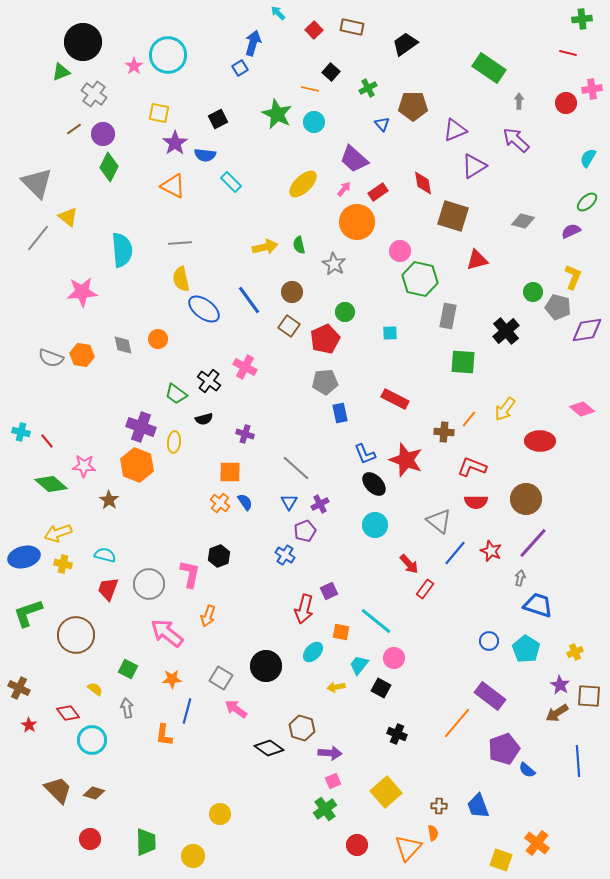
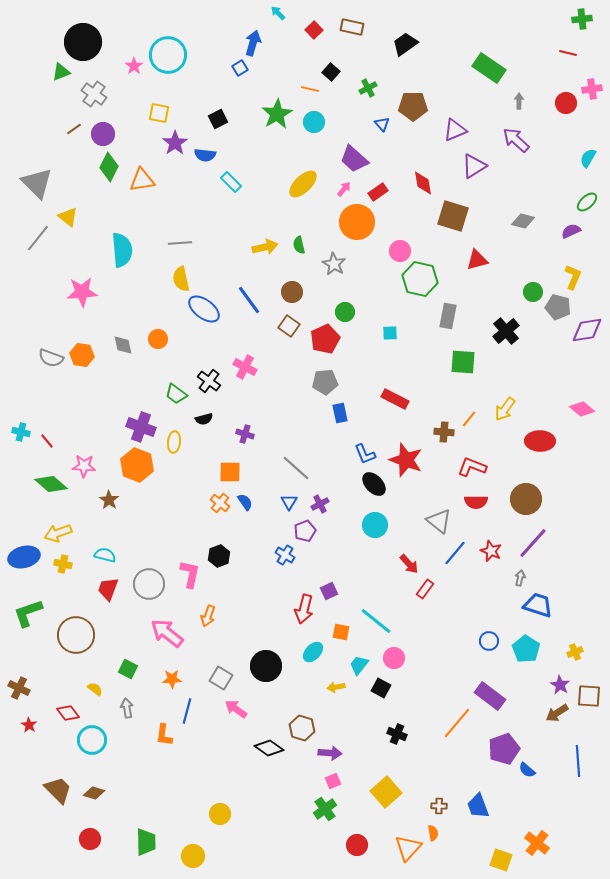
green star at (277, 114): rotated 16 degrees clockwise
orange triangle at (173, 186): moved 31 px left, 6 px up; rotated 36 degrees counterclockwise
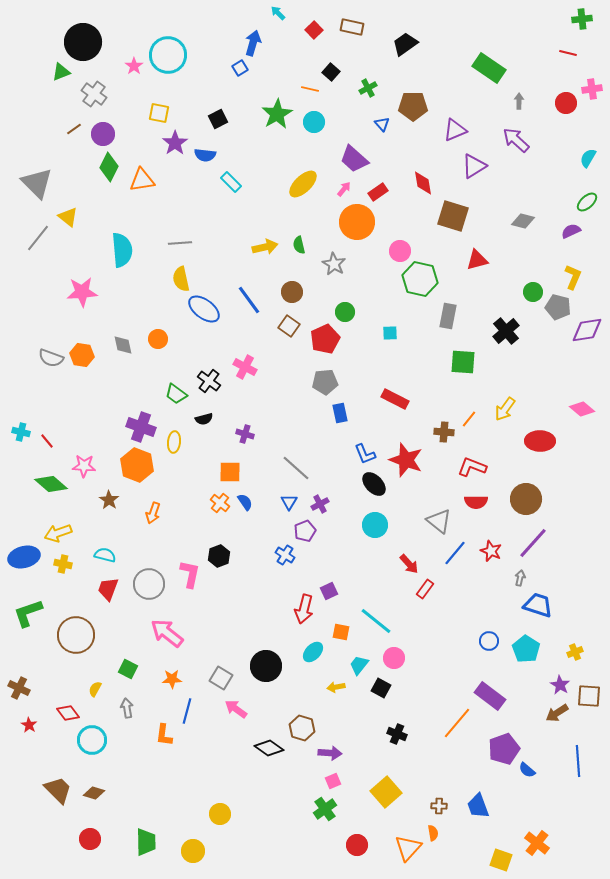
orange arrow at (208, 616): moved 55 px left, 103 px up
yellow semicircle at (95, 689): rotated 98 degrees counterclockwise
yellow circle at (193, 856): moved 5 px up
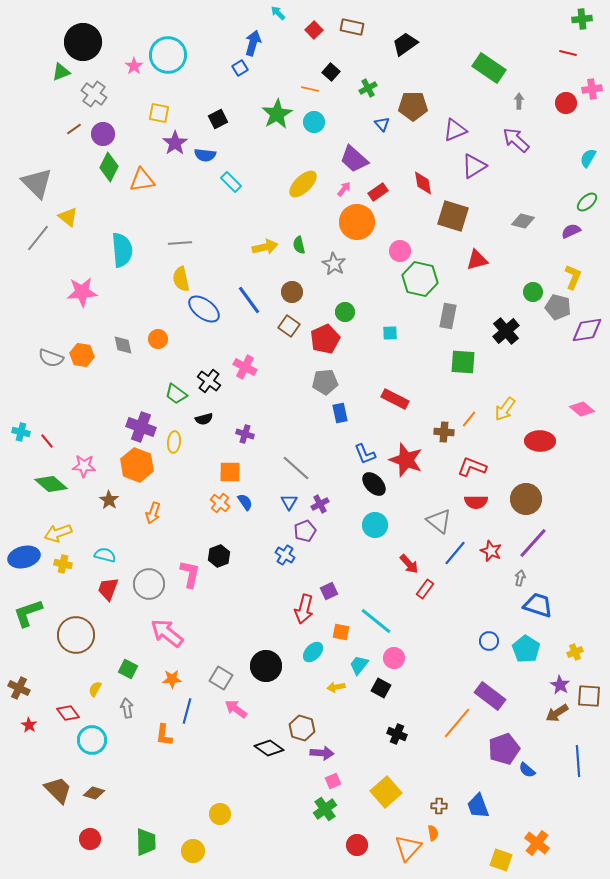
purple arrow at (330, 753): moved 8 px left
